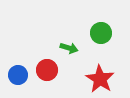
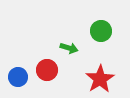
green circle: moved 2 px up
blue circle: moved 2 px down
red star: rotated 8 degrees clockwise
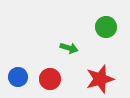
green circle: moved 5 px right, 4 px up
red circle: moved 3 px right, 9 px down
red star: rotated 16 degrees clockwise
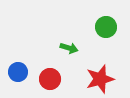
blue circle: moved 5 px up
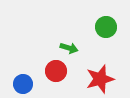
blue circle: moved 5 px right, 12 px down
red circle: moved 6 px right, 8 px up
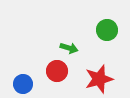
green circle: moved 1 px right, 3 px down
red circle: moved 1 px right
red star: moved 1 px left
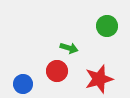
green circle: moved 4 px up
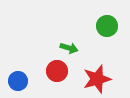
red star: moved 2 px left
blue circle: moved 5 px left, 3 px up
